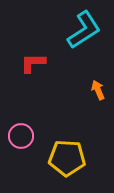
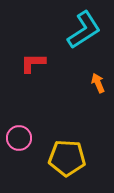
orange arrow: moved 7 px up
pink circle: moved 2 px left, 2 px down
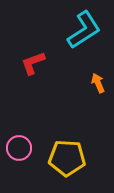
red L-shape: rotated 20 degrees counterclockwise
pink circle: moved 10 px down
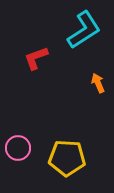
red L-shape: moved 3 px right, 5 px up
pink circle: moved 1 px left
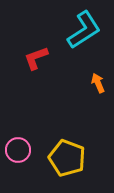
pink circle: moved 2 px down
yellow pentagon: rotated 18 degrees clockwise
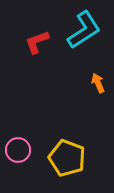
red L-shape: moved 1 px right, 16 px up
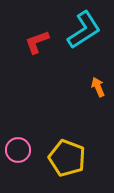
orange arrow: moved 4 px down
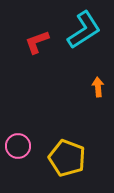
orange arrow: rotated 18 degrees clockwise
pink circle: moved 4 px up
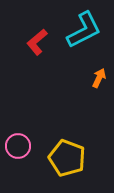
cyan L-shape: rotated 6 degrees clockwise
red L-shape: rotated 20 degrees counterclockwise
orange arrow: moved 1 px right, 9 px up; rotated 30 degrees clockwise
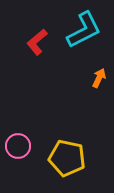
yellow pentagon: rotated 9 degrees counterclockwise
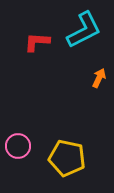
red L-shape: rotated 44 degrees clockwise
